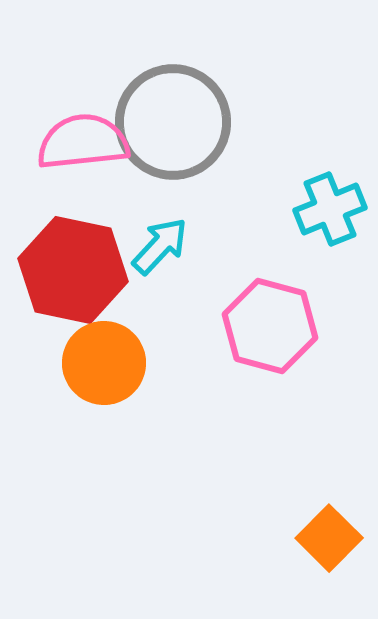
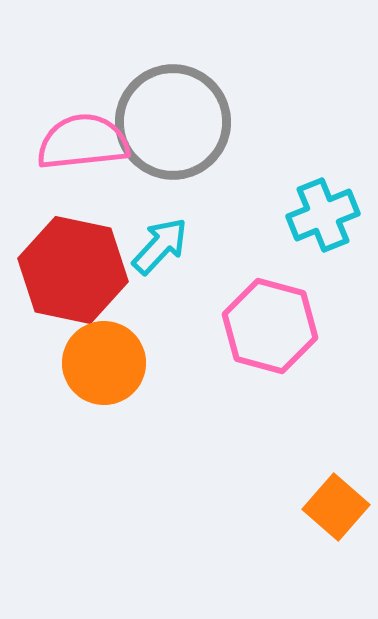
cyan cross: moved 7 px left, 6 px down
orange square: moved 7 px right, 31 px up; rotated 4 degrees counterclockwise
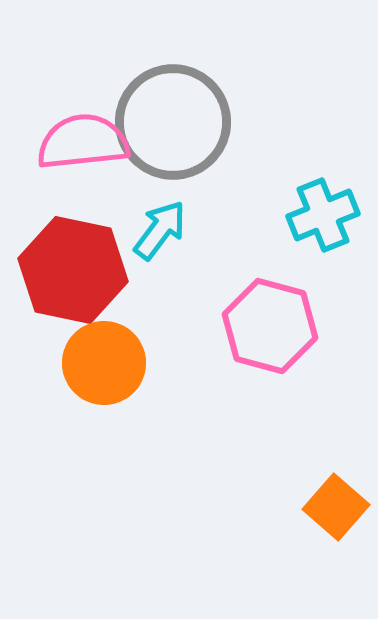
cyan arrow: moved 16 px up; rotated 6 degrees counterclockwise
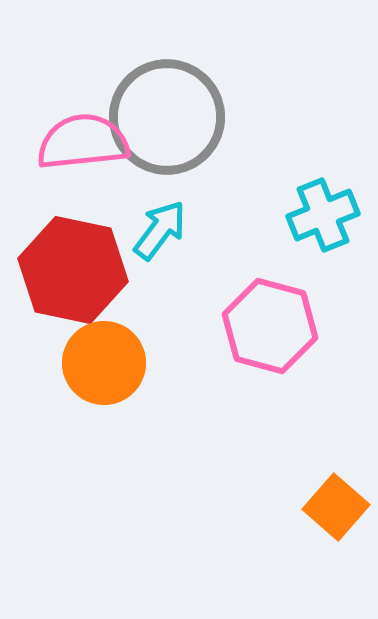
gray circle: moved 6 px left, 5 px up
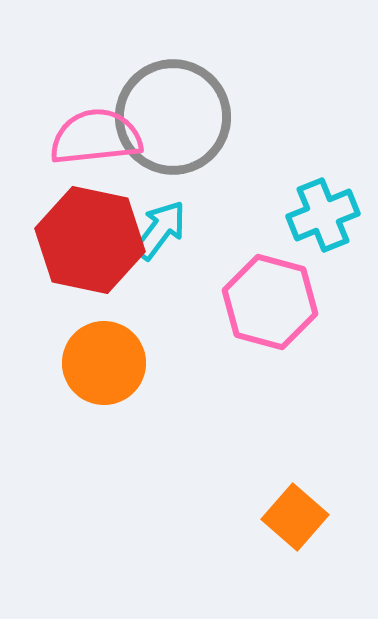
gray circle: moved 6 px right
pink semicircle: moved 13 px right, 5 px up
red hexagon: moved 17 px right, 30 px up
pink hexagon: moved 24 px up
orange square: moved 41 px left, 10 px down
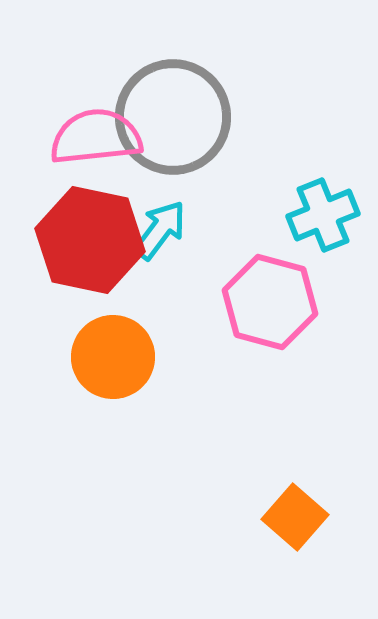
orange circle: moved 9 px right, 6 px up
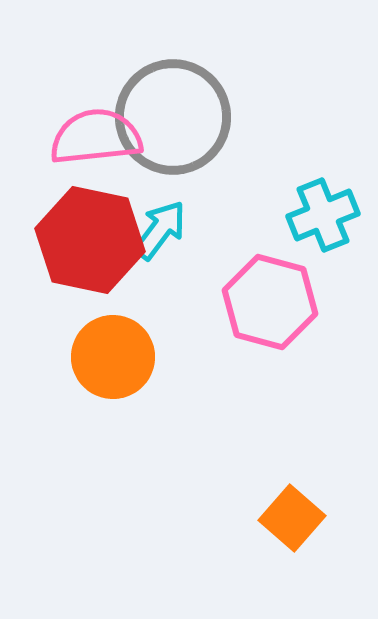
orange square: moved 3 px left, 1 px down
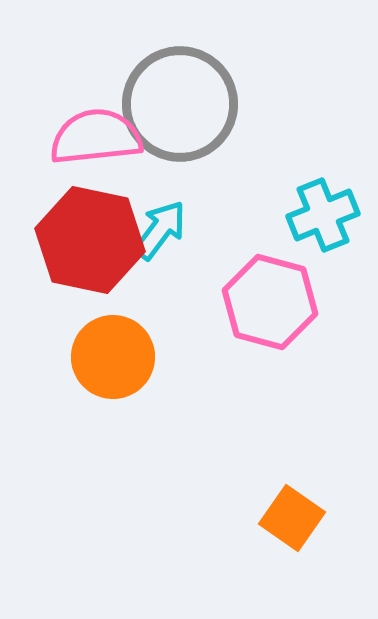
gray circle: moved 7 px right, 13 px up
orange square: rotated 6 degrees counterclockwise
